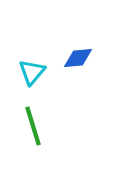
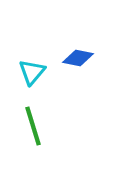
blue diamond: rotated 16 degrees clockwise
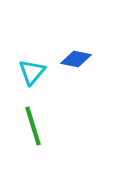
blue diamond: moved 2 px left, 1 px down
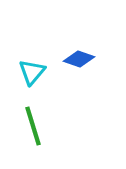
blue diamond: moved 3 px right; rotated 8 degrees clockwise
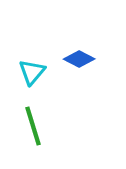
blue diamond: rotated 8 degrees clockwise
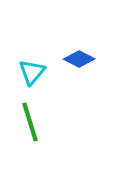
green line: moved 3 px left, 4 px up
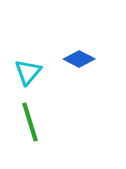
cyan triangle: moved 4 px left
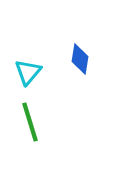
blue diamond: moved 1 px right; rotated 72 degrees clockwise
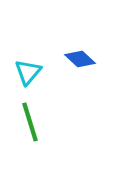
blue diamond: rotated 56 degrees counterclockwise
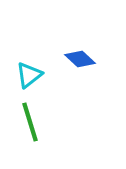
cyan triangle: moved 1 px right, 3 px down; rotated 12 degrees clockwise
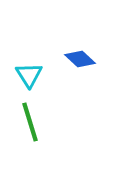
cyan triangle: rotated 24 degrees counterclockwise
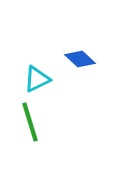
cyan triangle: moved 8 px right, 4 px down; rotated 36 degrees clockwise
